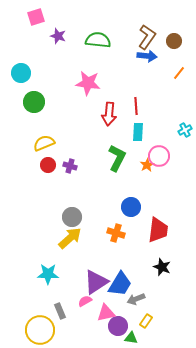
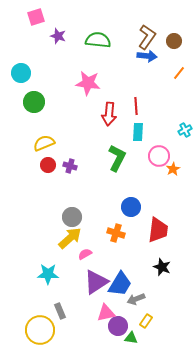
orange star: moved 26 px right, 4 px down
pink semicircle: moved 47 px up
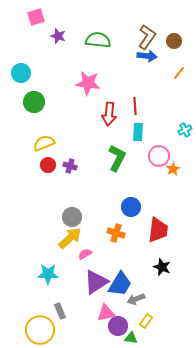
red line: moved 1 px left
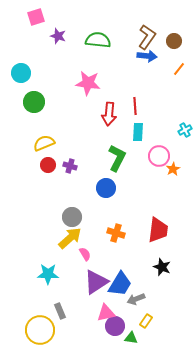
orange line: moved 4 px up
blue circle: moved 25 px left, 19 px up
pink semicircle: rotated 88 degrees clockwise
purple circle: moved 3 px left
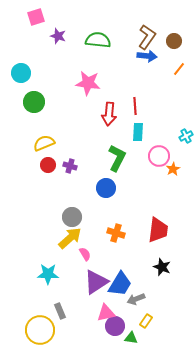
cyan cross: moved 1 px right, 6 px down
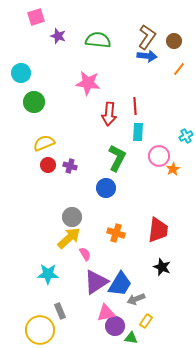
yellow arrow: moved 1 px left
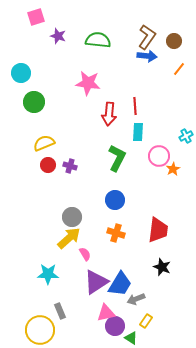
blue circle: moved 9 px right, 12 px down
green triangle: rotated 24 degrees clockwise
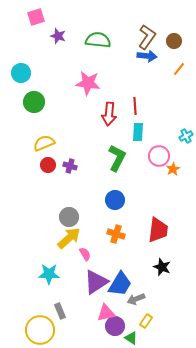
gray circle: moved 3 px left
orange cross: moved 1 px down
cyan star: moved 1 px right
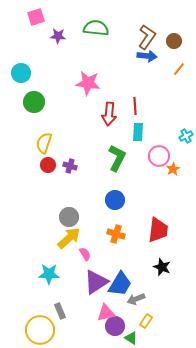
purple star: rotated 14 degrees counterclockwise
green semicircle: moved 2 px left, 12 px up
yellow semicircle: rotated 50 degrees counterclockwise
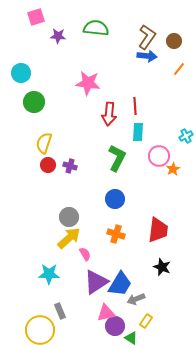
blue circle: moved 1 px up
